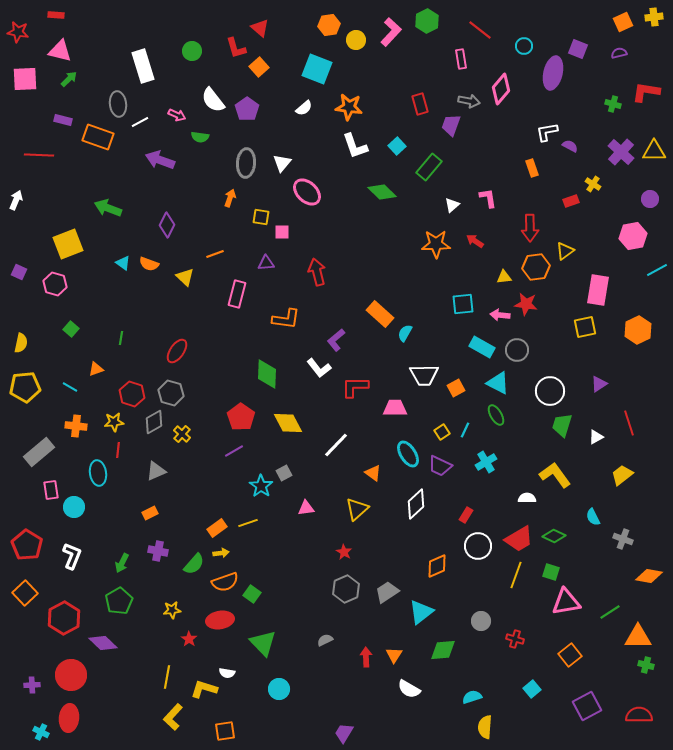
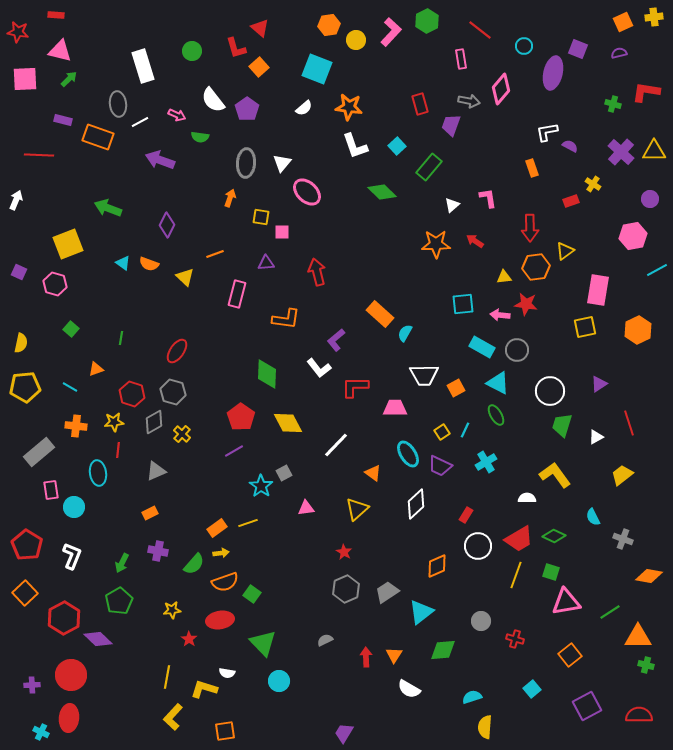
gray hexagon at (171, 393): moved 2 px right, 1 px up
purple diamond at (103, 643): moved 5 px left, 4 px up
cyan circle at (279, 689): moved 8 px up
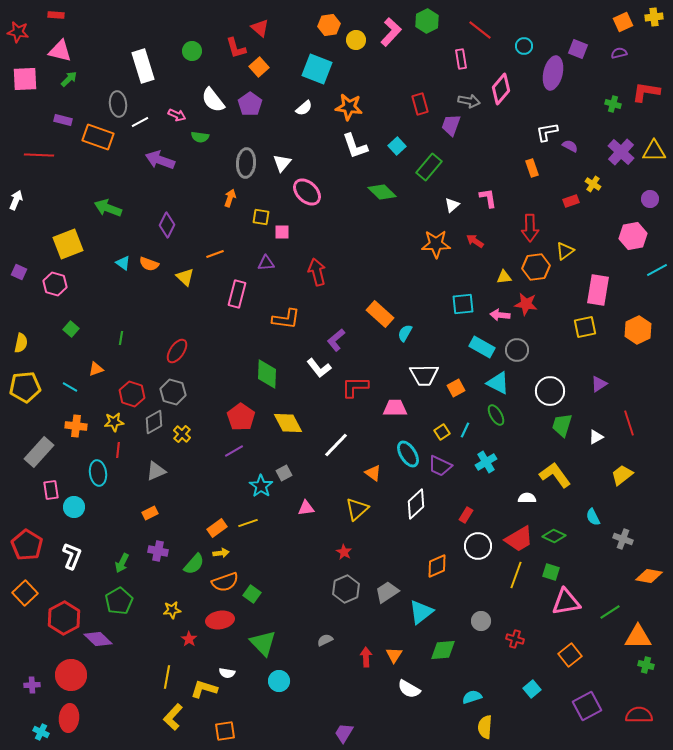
purple pentagon at (247, 109): moved 3 px right, 5 px up
gray rectangle at (39, 452): rotated 8 degrees counterclockwise
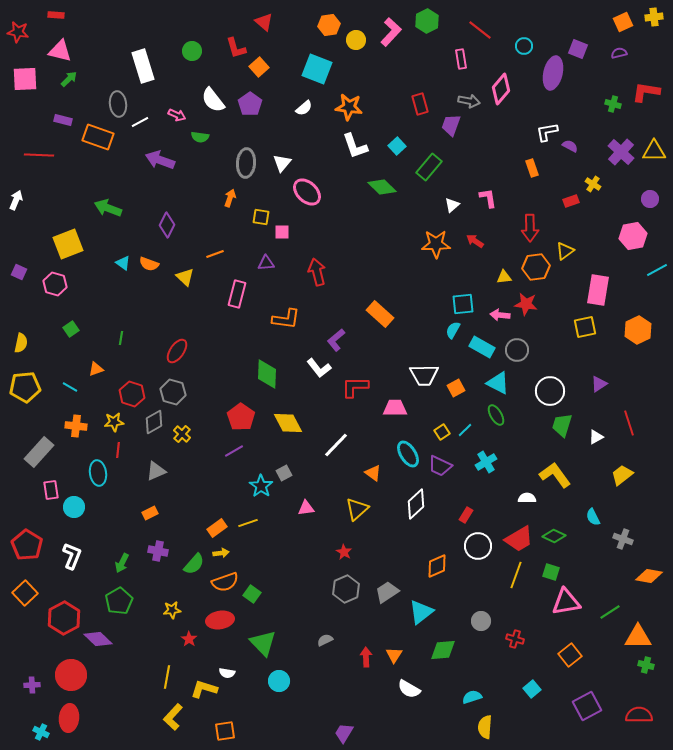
red triangle at (260, 28): moved 4 px right, 6 px up
green diamond at (382, 192): moved 5 px up
green square at (71, 329): rotated 14 degrees clockwise
cyan semicircle at (405, 333): moved 48 px right, 3 px up
cyan line at (465, 430): rotated 21 degrees clockwise
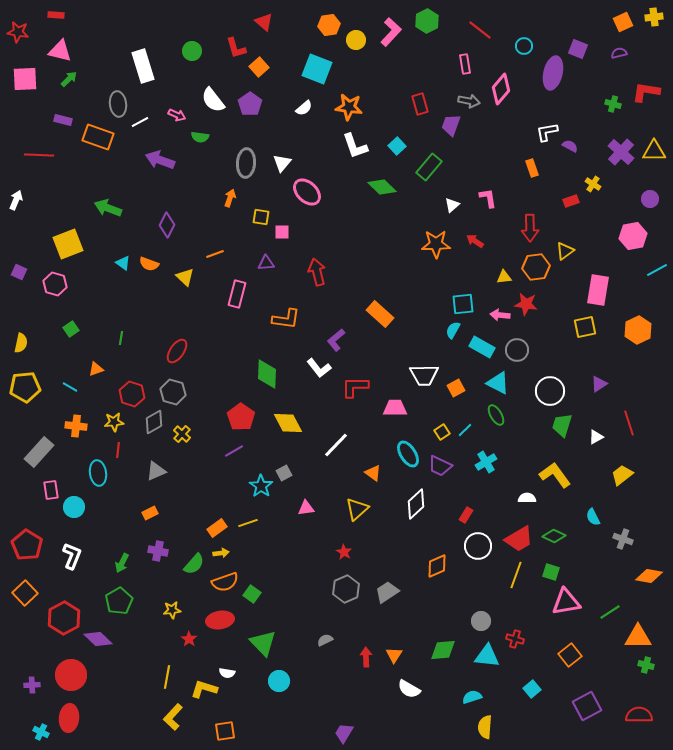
pink rectangle at (461, 59): moved 4 px right, 5 px down
cyan triangle at (421, 612): moved 66 px right, 44 px down; rotated 44 degrees clockwise
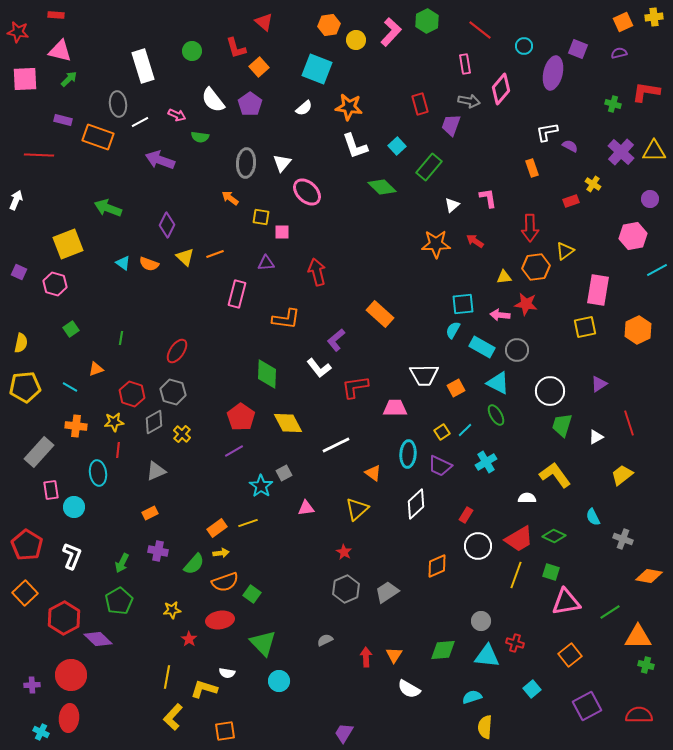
orange arrow at (230, 198): rotated 72 degrees counterclockwise
yellow triangle at (185, 277): moved 20 px up
red L-shape at (355, 387): rotated 8 degrees counterclockwise
white line at (336, 445): rotated 20 degrees clockwise
cyan ellipse at (408, 454): rotated 36 degrees clockwise
red cross at (515, 639): moved 4 px down
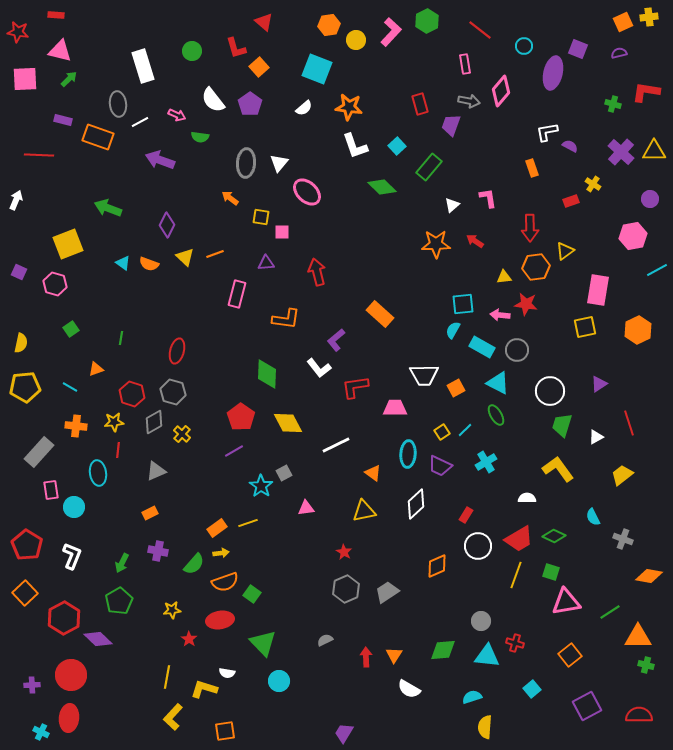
yellow cross at (654, 17): moved 5 px left
pink diamond at (501, 89): moved 2 px down
white triangle at (282, 163): moved 3 px left
red ellipse at (177, 351): rotated 20 degrees counterclockwise
yellow L-shape at (555, 475): moved 3 px right, 6 px up
yellow triangle at (357, 509): moved 7 px right, 2 px down; rotated 30 degrees clockwise
